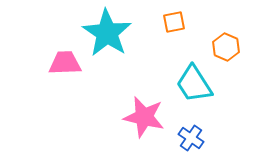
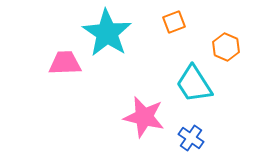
orange square: rotated 10 degrees counterclockwise
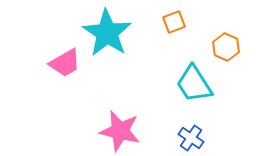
pink trapezoid: rotated 152 degrees clockwise
pink star: moved 24 px left, 14 px down
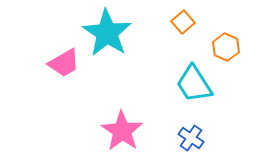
orange square: moved 9 px right; rotated 20 degrees counterclockwise
pink trapezoid: moved 1 px left
pink star: moved 2 px right; rotated 21 degrees clockwise
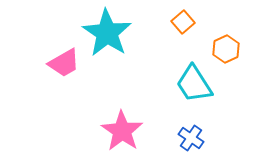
orange hexagon: moved 2 px down; rotated 12 degrees clockwise
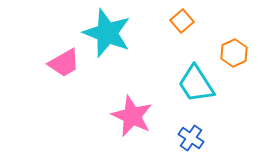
orange square: moved 1 px left, 1 px up
cyan star: rotated 12 degrees counterclockwise
orange hexagon: moved 8 px right, 4 px down
cyan trapezoid: moved 2 px right
pink star: moved 10 px right, 15 px up; rotated 9 degrees counterclockwise
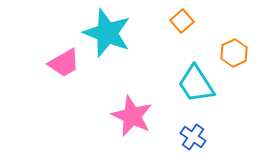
blue cross: moved 2 px right, 1 px up
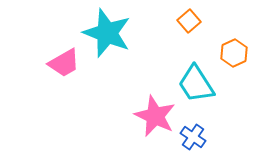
orange square: moved 7 px right
pink star: moved 23 px right
